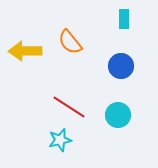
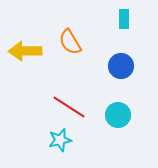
orange semicircle: rotated 8 degrees clockwise
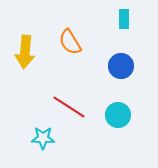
yellow arrow: moved 1 px down; rotated 84 degrees counterclockwise
cyan star: moved 17 px left, 2 px up; rotated 15 degrees clockwise
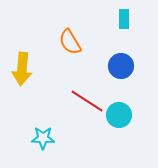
yellow arrow: moved 3 px left, 17 px down
red line: moved 18 px right, 6 px up
cyan circle: moved 1 px right
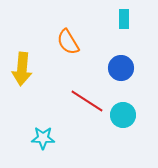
orange semicircle: moved 2 px left
blue circle: moved 2 px down
cyan circle: moved 4 px right
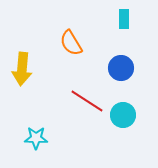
orange semicircle: moved 3 px right, 1 px down
cyan star: moved 7 px left
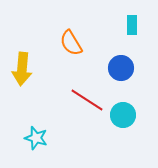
cyan rectangle: moved 8 px right, 6 px down
red line: moved 1 px up
cyan star: rotated 15 degrees clockwise
